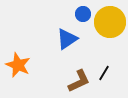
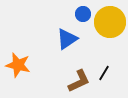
orange star: rotated 10 degrees counterclockwise
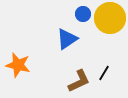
yellow circle: moved 4 px up
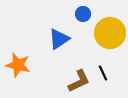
yellow circle: moved 15 px down
blue triangle: moved 8 px left
black line: moved 1 px left; rotated 56 degrees counterclockwise
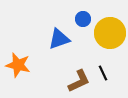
blue circle: moved 5 px down
blue triangle: rotated 15 degrees clockwise
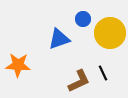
orange star: rotated 10 degrees counterclockwise
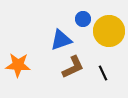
yellow circle: moved 1 px left, 2 px up
blue triangle: moved 2 px right, 1 px down
brown L-shape: moved 6 px left, 14 px up
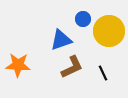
brown L-shape: moved 1 px left
